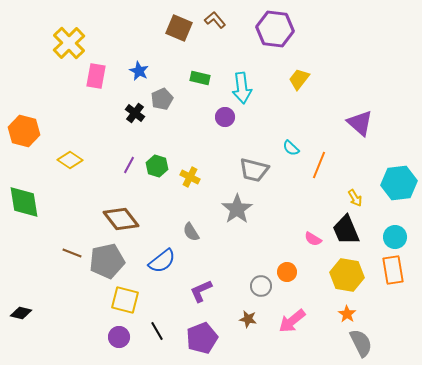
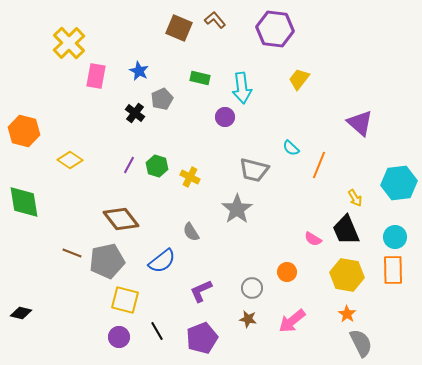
orange rectangle at (393, 270): rotated 8 degrees clockwise
gray circle at (261, 286): moved 9 px left, 2 px down
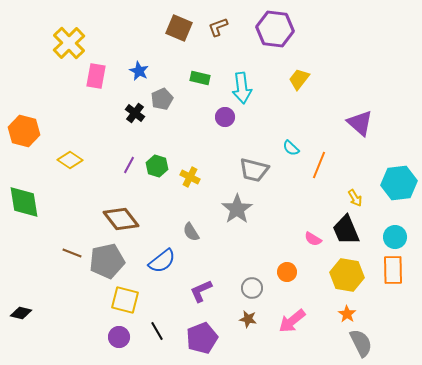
brown L-shape at (215, 20): moved 3 px right, 7 px down; rotated 70 degrees counterclockwise
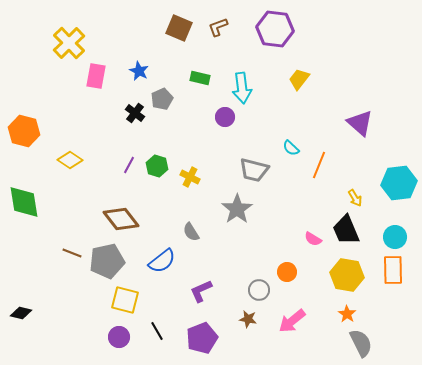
gray circle at (252, 288): moved 7 px right, 2 px down
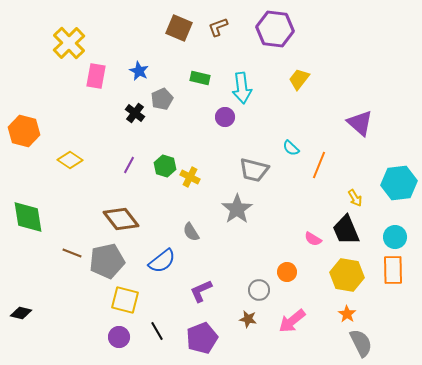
green hexagon at (157, 166): moved 8 px right
green diamond at (24, 202): moved 4 px right, 15 px down
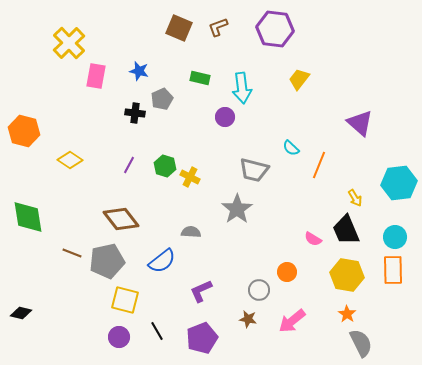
blue star at (139, 71): rotated 12 degrees counterclockwise
black cross at (135, 113): rotated 30 degrees counterclockwise
gray semicircle at (191, 232): rotated 126 degrees clockwise
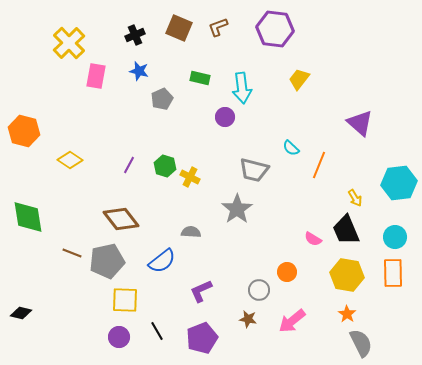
black cross at (135, 113): moved 78 px up; rotated 30 degrees counterclockwise
orange rectangle at (393, 270): moved 3 px down
yellow square at (125, 300): rotated 12 degrees counterclockwise
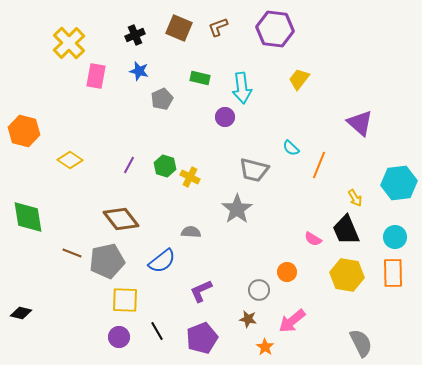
orange star at (347, 314): moved 82 px left, 33 px down
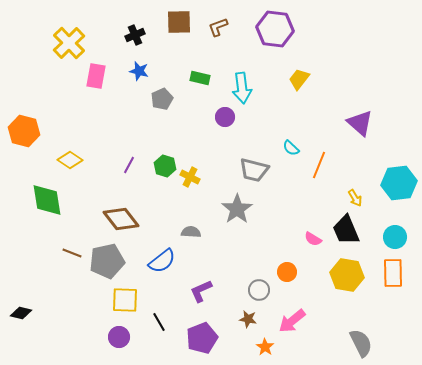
brown square at (179, 28): moved 6 px up; rotated 24 degrees counterclockwise
green diamond at (28, 217): moved 19 px right, 17 px up
black line at (157, 331): moved 2 px right, 9 px up
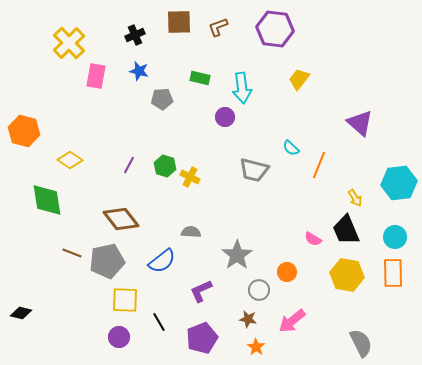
gray pentagon at (162, 99): rotated 20 degrees clockwise
gray star at (237, 209): moved 46 px down
orange star at (265, 347): moved 9 px left
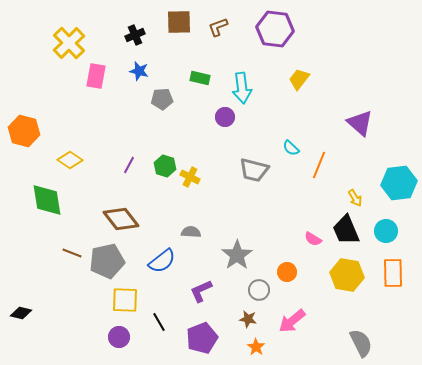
cyan circle at (395, 237): moved 9 px left, 6 px up
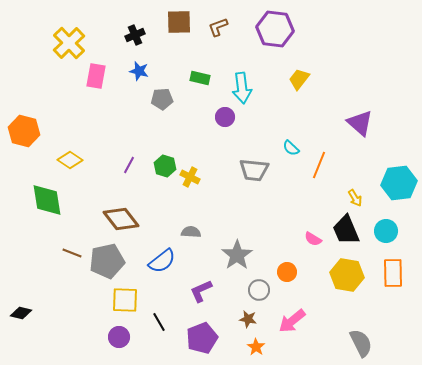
gray trapezoid at (254, 170): rotated 8 degrees counterclockwise
